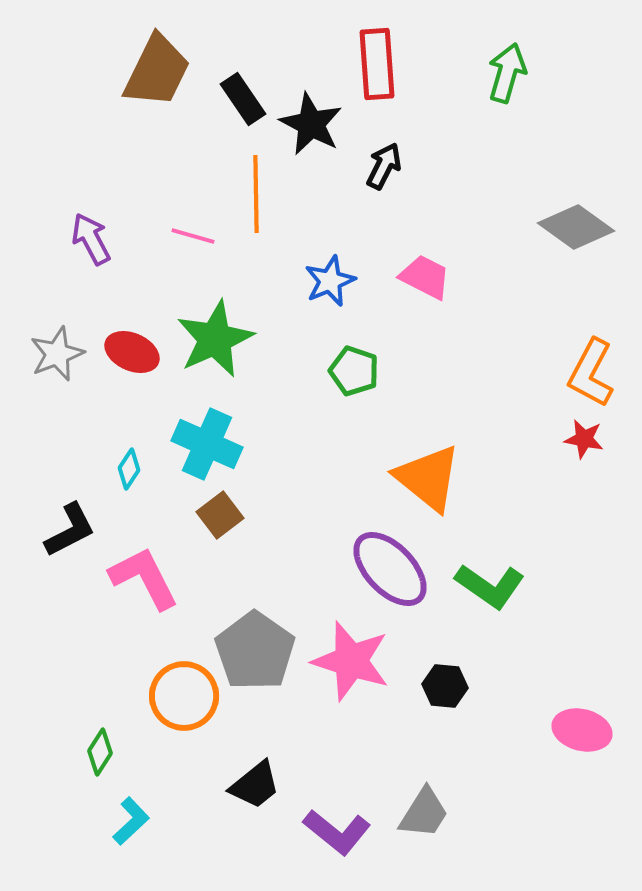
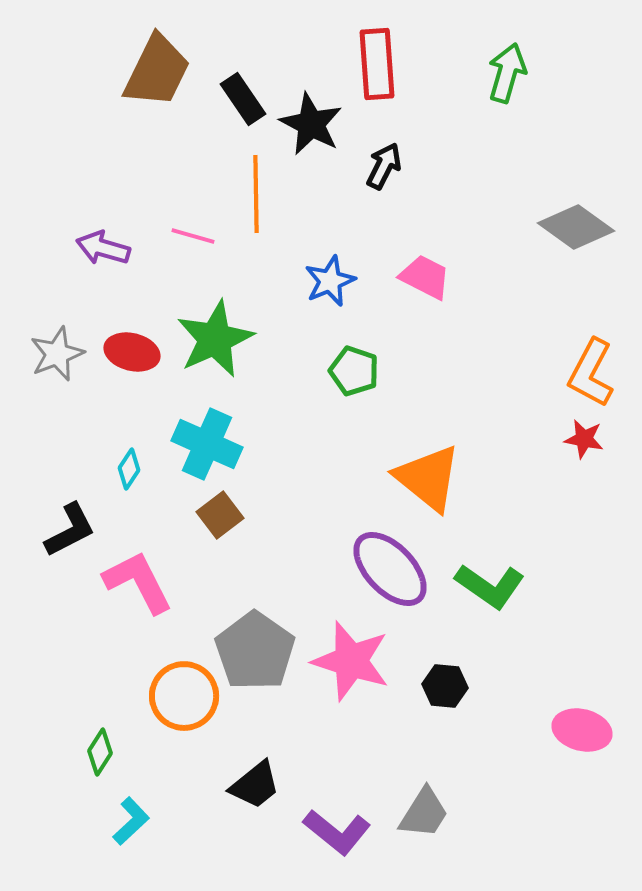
purple arrow: moved 12 px right, 9 px down; rotated 46 degrees counterclockwise
red ellipse: rotated 10 degrees counterclockwise
pink L-shape: moved 6 px left, 4 px down
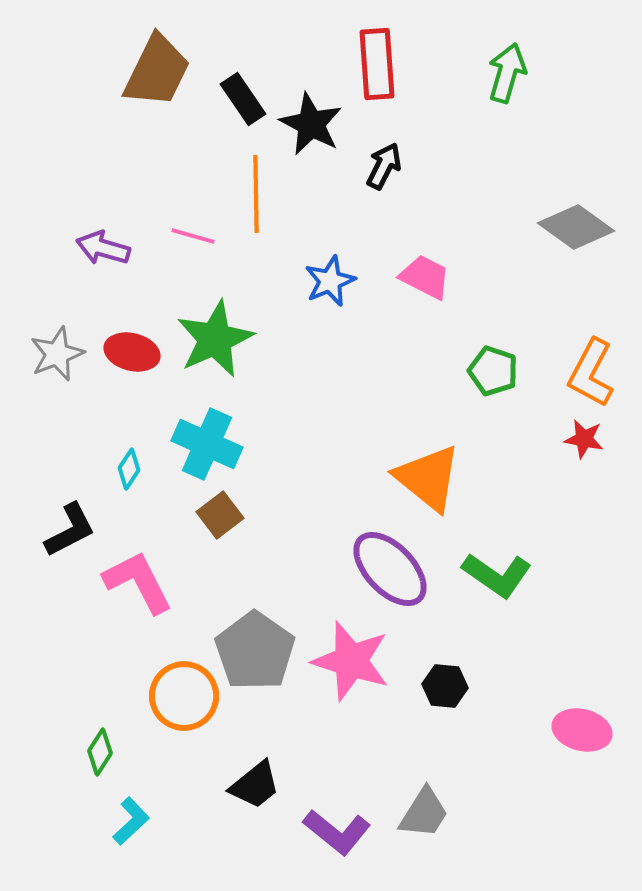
green pentagon: moved 139 px right
green L-shape: moved 7 px right, 11 px up
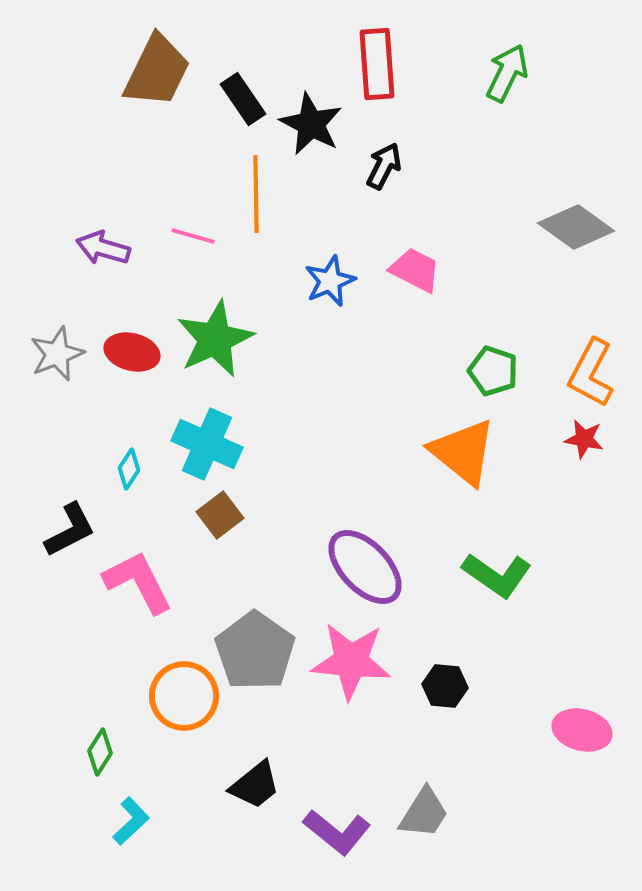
green arrow: rotated 10 degrees clockwise
pink trapezoid: moved 10 px left, 7 px up
orange triangle: moved 35 px right, 26 px up
purple ellipse: moved 25 px left, 2 px up
pink star: rotated 12 degrees counterclockwise
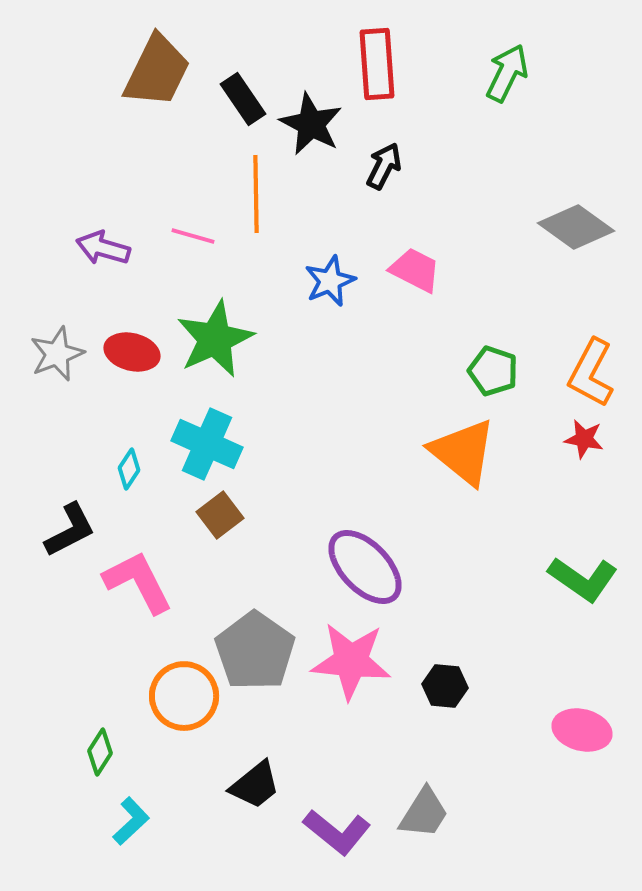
green L-shape: moved 86 px right, 4 px down
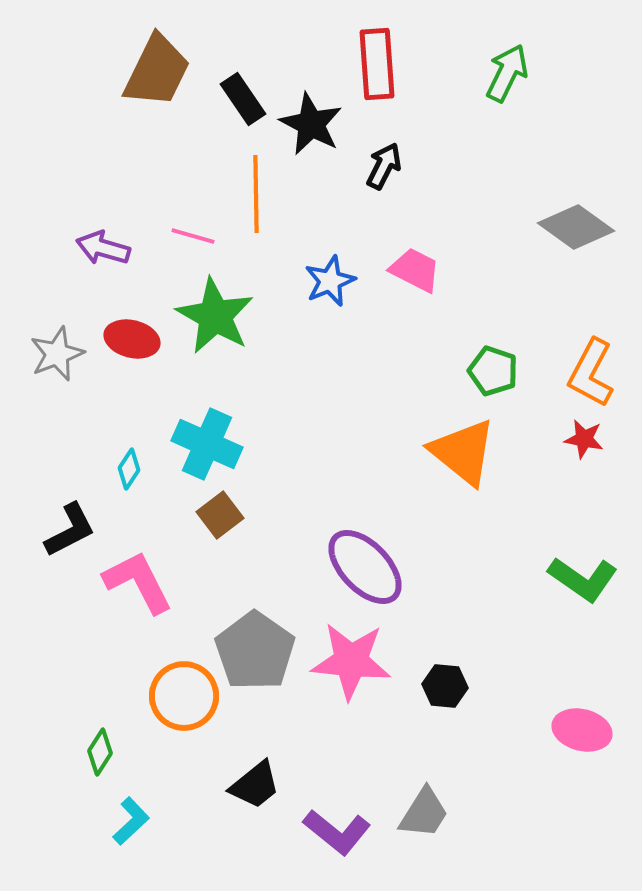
green star: moved 23 px up; rotated 18 degrees counterclockwise
red ellipse: moved 13 px up
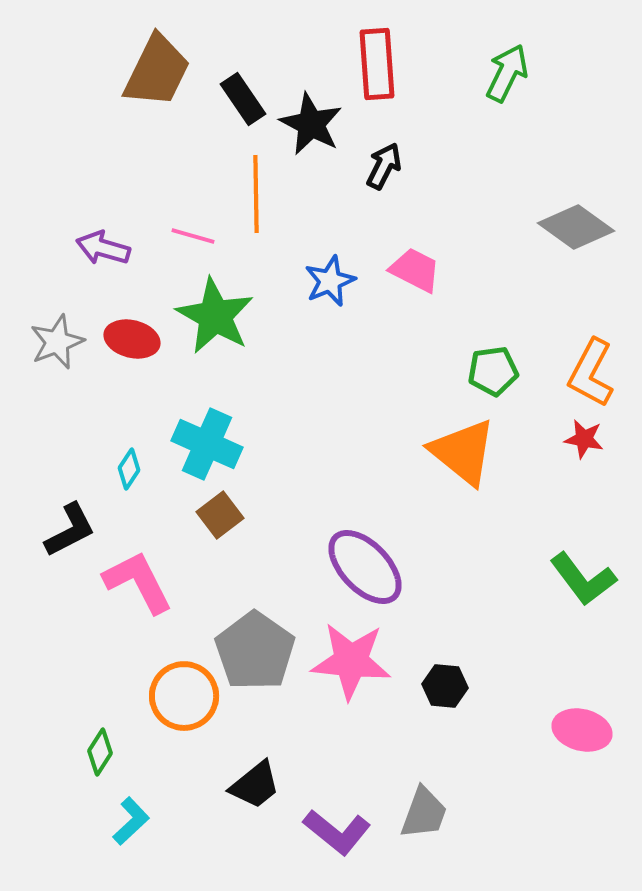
gray star: moved 12 px up
green pentagon: rotated 27 degrees counterclockwise
green L-shape: rotated 18 degrees clockwise
gray trapezoid: rotated 12 degrees counterclockwise
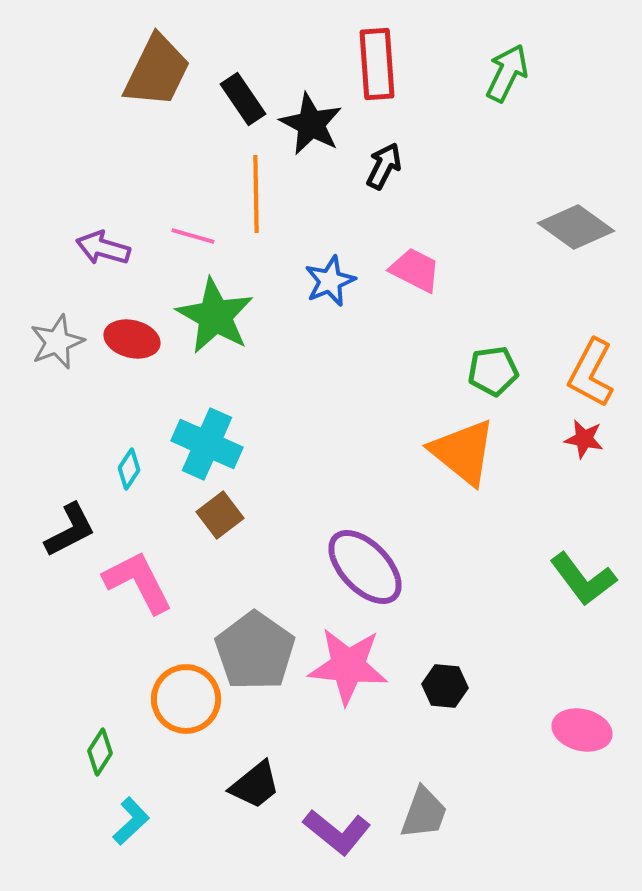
pink star: moved 3 px left, 5 px down
orange circle: moved 2 px right, 3 px down
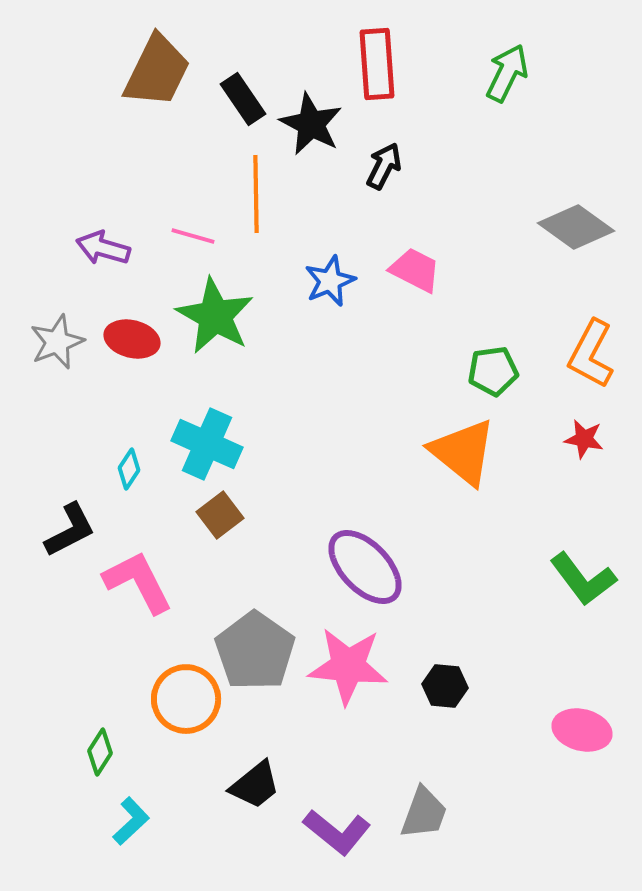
orange L-shape: moved 19 px up
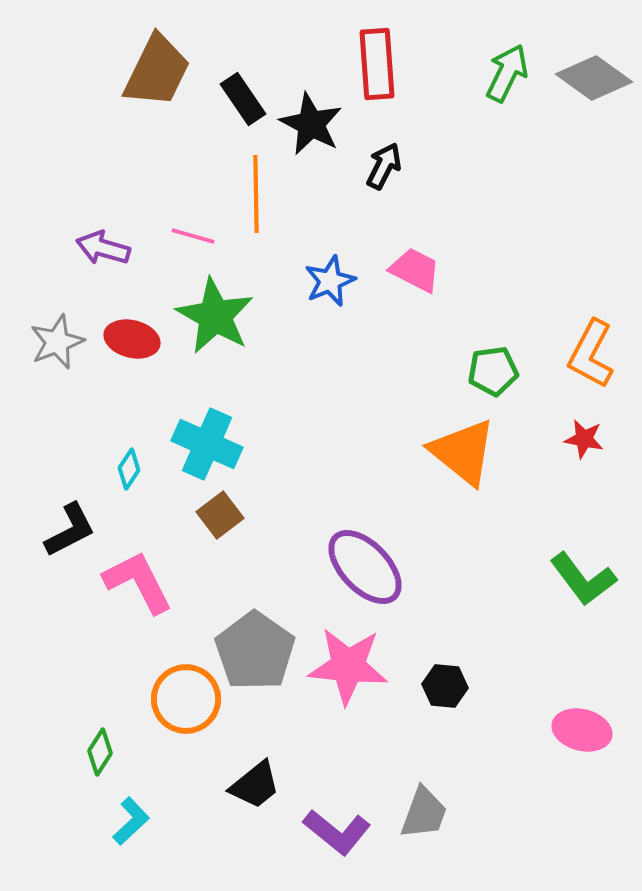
gray diamond: moved 18 px right, 149 px up
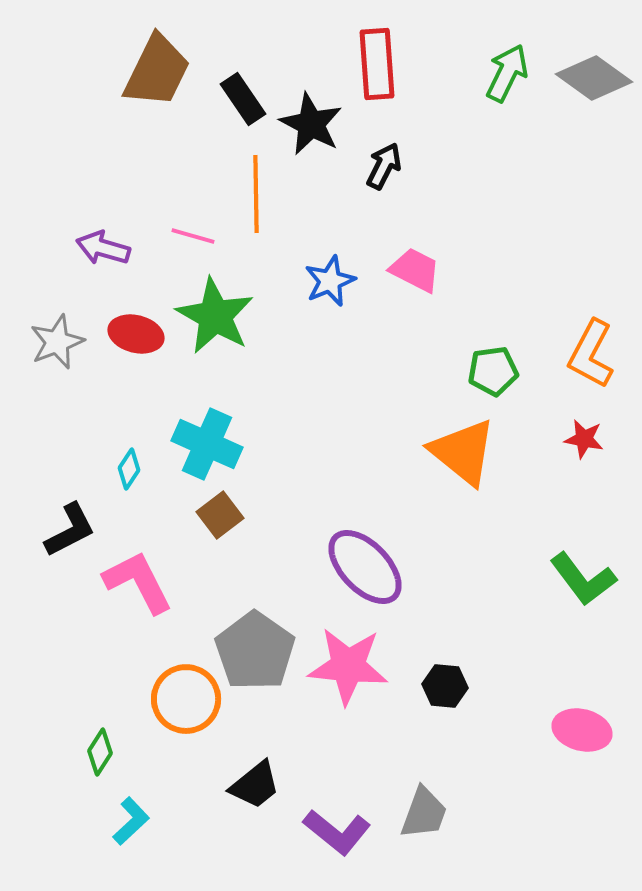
red ellipse: moved 4 px right, 5 px up
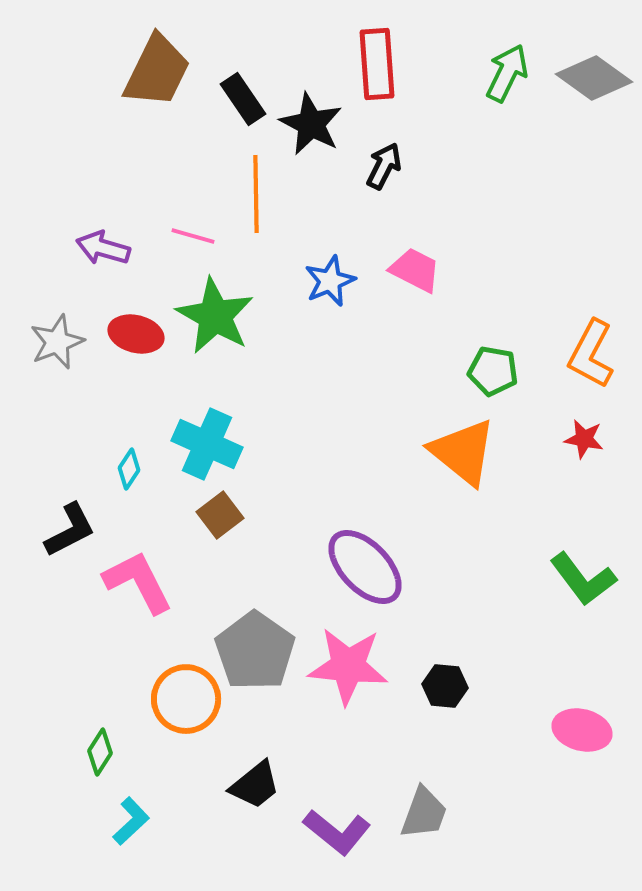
green pentagon: rotated 18 degrees clockwise
